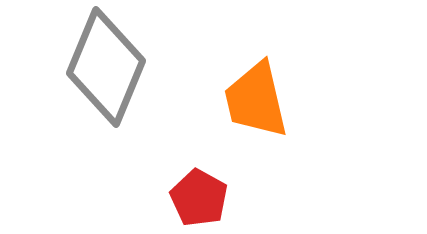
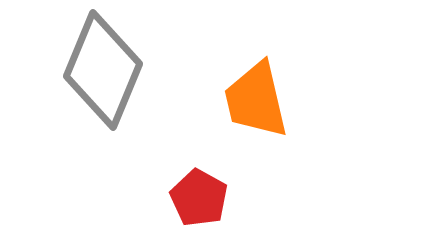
gray diamond: moved 3 px left, 3 px down
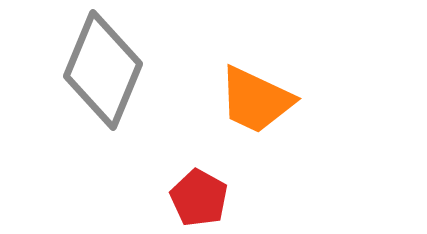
orange trapezoid: rotated 52 degrees counterclockwise
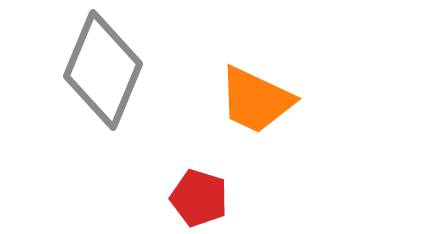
red pentagon: rotated 12 degrees counterclockwise
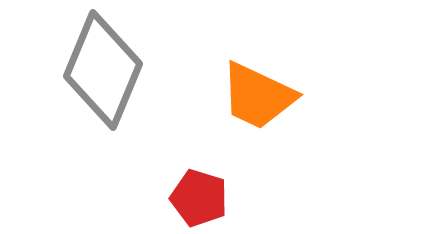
orange trapezoid: moved 2 px right, 4 px up
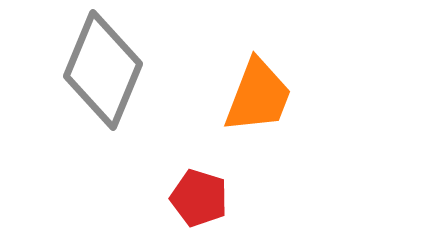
orange trapezoid: rotated 94 degrees counterclockwise
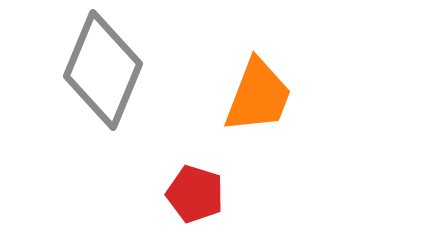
red pentagon: moved 4 px left, 4 px up
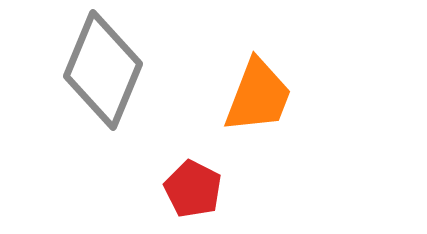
red pentagon: moved 2 px left, 5 px up; rotated 10 degrees clockwise
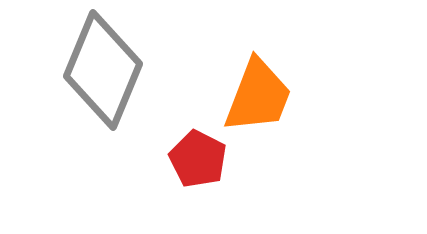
red pentagon: moved 5 px right, 30 px up
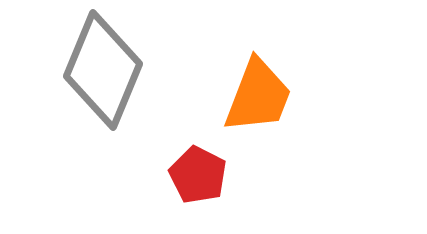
red pentagon: moved 16 px down
